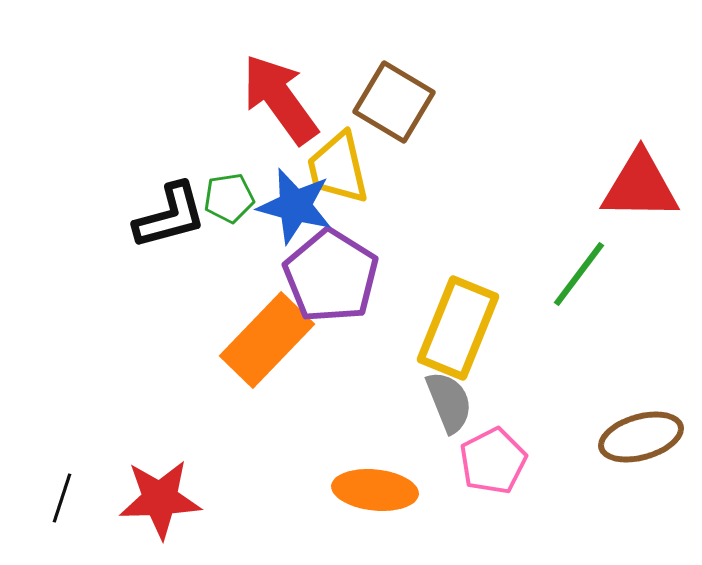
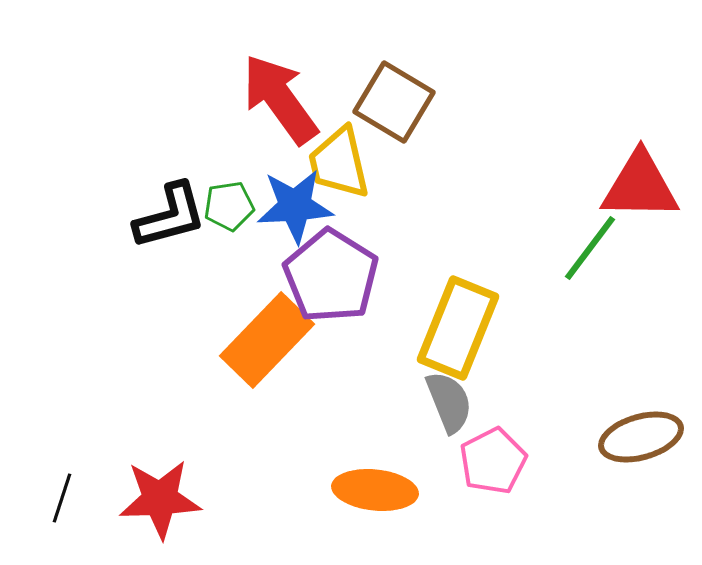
yellow trapezoid: moved 1 px right, 5 px up
green pentagon: moved 8 px down
blue star: rotated 18 degrees counterclockwise
green line: moved 11 px right, 26 px up
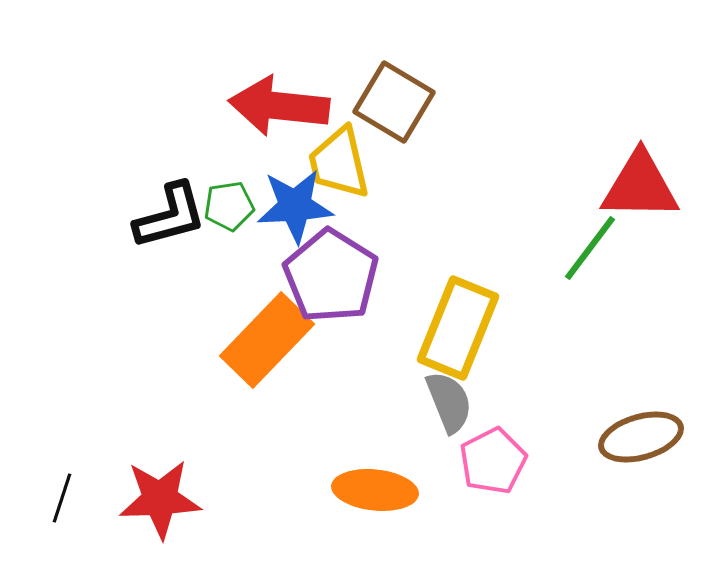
red arrow: moved 1 px left, 7 px down; rotated 48 degrees counterclockwise
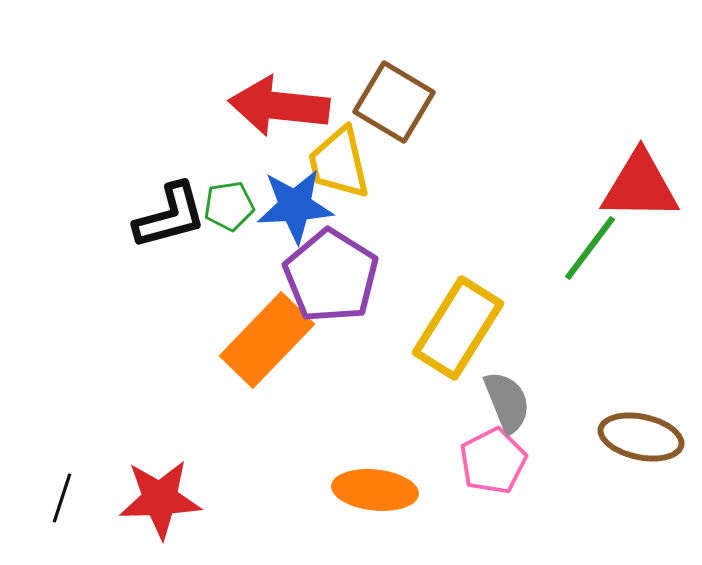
yellow rectangle: rotated 10 degrees clockwise
gray semicircle: moved 58 px right
brown ellipse: rotated 28 degrees clockwise
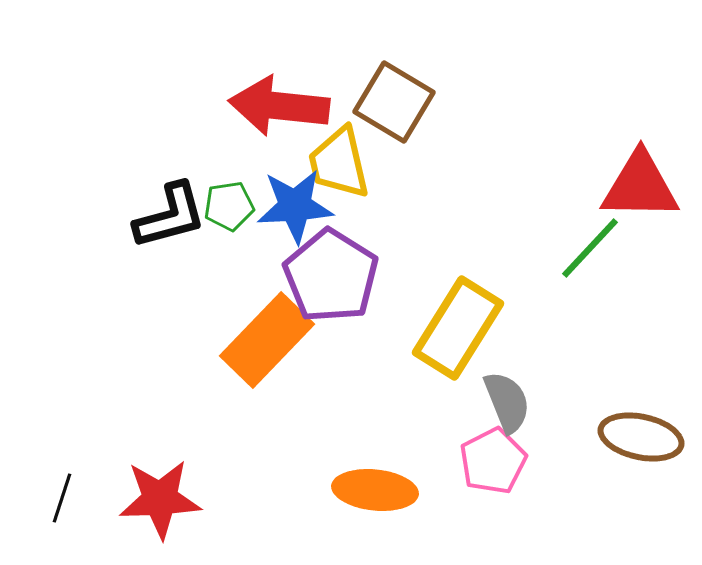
green line: rotated 6 degrees clockwise
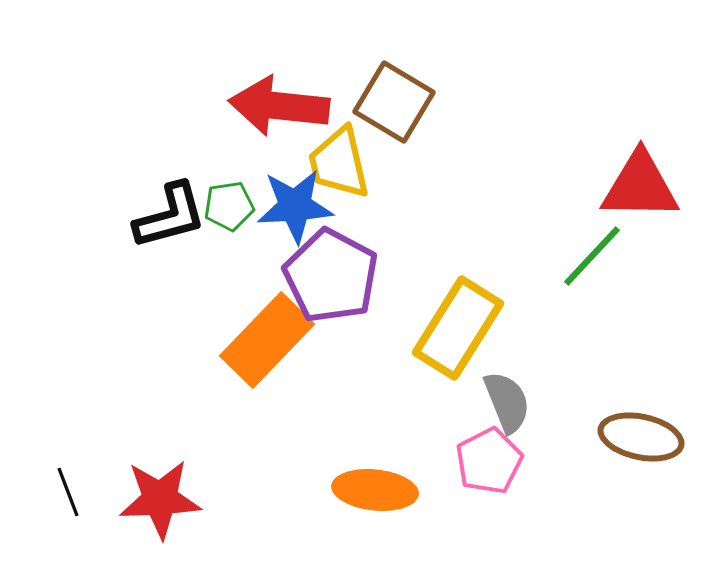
green line: moved 2 px right, 8 px down
purple pentagon: rotated 4 degrees counterclockwise
pink pentagon: moved 4 px left
black line: moved 6 px right, 6 px up; rotated 39 degrees counterclockwise
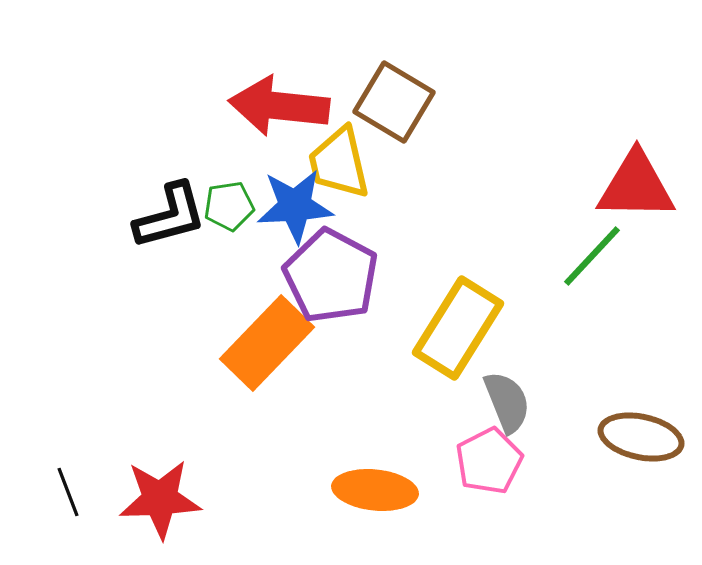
red triangle: moved 4 px left
orange rectangle: moved 3 px down
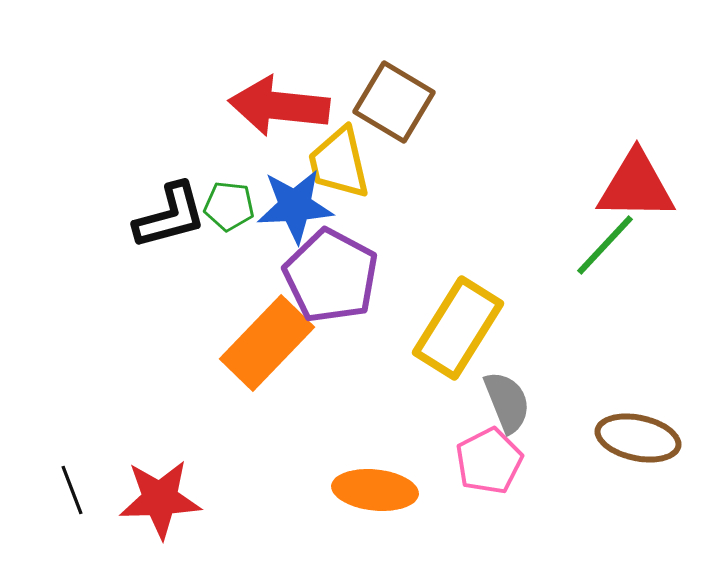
green pentagon: rotated 15 degrees clockwise
green line: moved 13 px right, 11 px up
brown ellipse: moved 3 px left, 1 px down
black line: moved 4 px right, 2 px up
